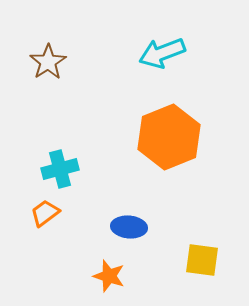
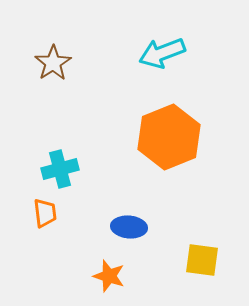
brown star: moved 5 px right, 1 px down
orange trapezoid: rotated 120 degrees clockwise
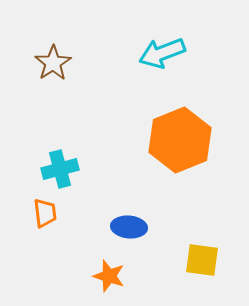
orange hexagon: moved 11 px right, 3 px down
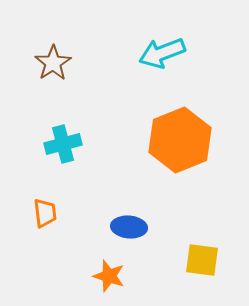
cyan cross: moved 3 px right, 25 px up
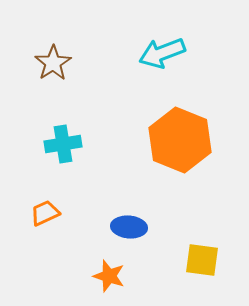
orange hexagon: rotated 16 degrees counterclockwise
cyan cross: rotated 6 degrees clockwise
orange trapezoid: rotated 108 degrees counterclockwise
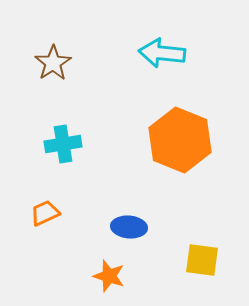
cyan arrow: rotated 27 degrees clockwise
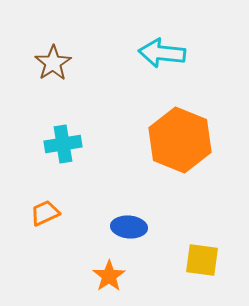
orange star: rotated 20 degrees clockwise
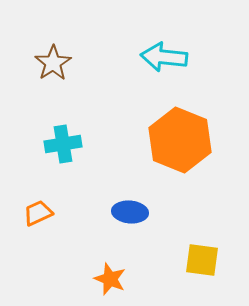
cyan arrow: moved 2 px right, 4 px down
orange trapezoid: moved 7 px left
blue ellipse: moved 1 px right, 15 px up
orange star: moved 1 px right, 3 px down; rotated 16 degrees counterclockwise
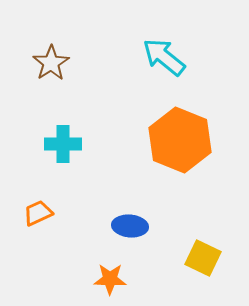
cyan arrow: rotated 33 degrees clockwise
brown star: moved 2 px left
cyan cross: rotated 9 degrees clockwise
blue ellipse: moved 14 px down
yellow square: moved 1 px right, 2 px up; rotated 18 degrees clockwise
orange star: rotated 20 degrees counterclockwise
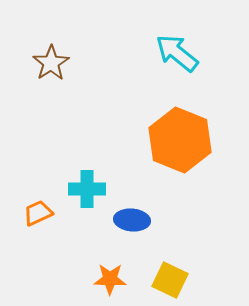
cyan arrow: moved 13 px right, 4 px up
cyan cross: moved 24 px right, 45 px down
blue ellipse: moved 2 px right, 6 px up
yellow square: moved 33 px left, 22 px down
